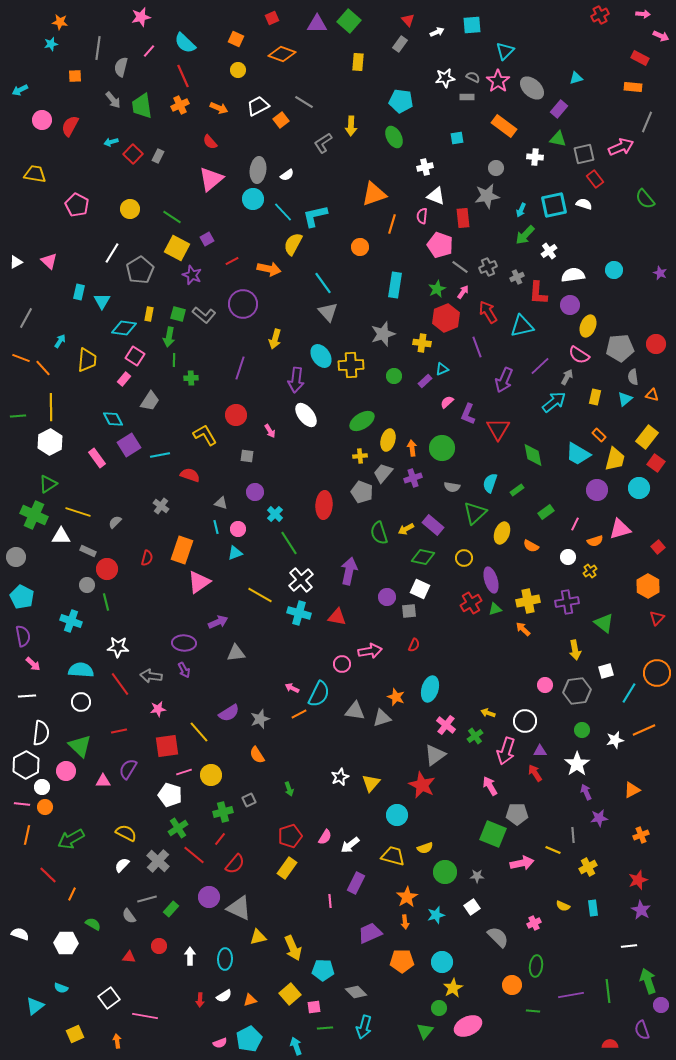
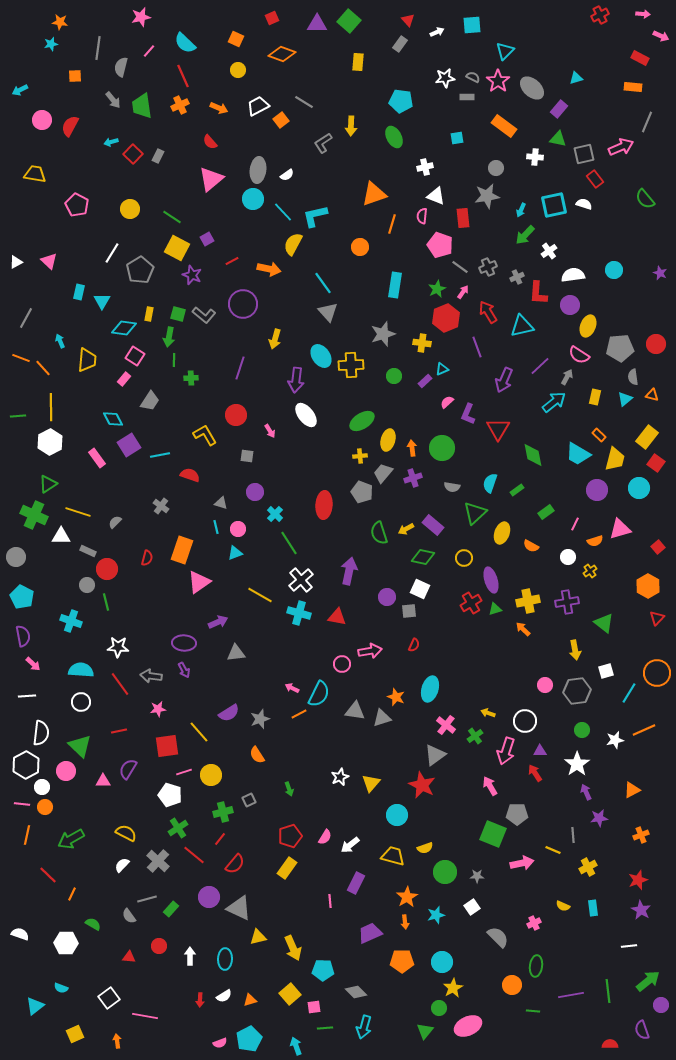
cyan arrow at (60, 341): rotated 56 degrees counterclockwise
green arrow at (648, 981): rotated 70 degrees clockwise
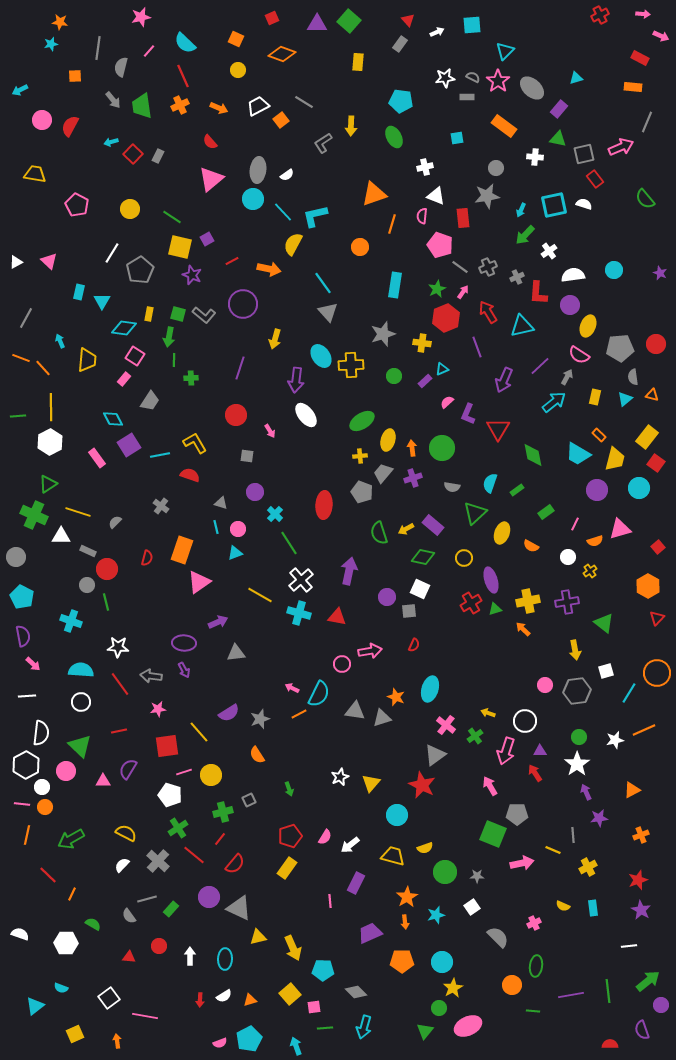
yellow square at (177, 248): moved 3 px right, 1 px up; rotated 15 degrees counterclockwise
yellow L-shape at (205, 435): moved 10 px left, 8 px down
green circle at (582, 730): moved 3 px left, 7 px down
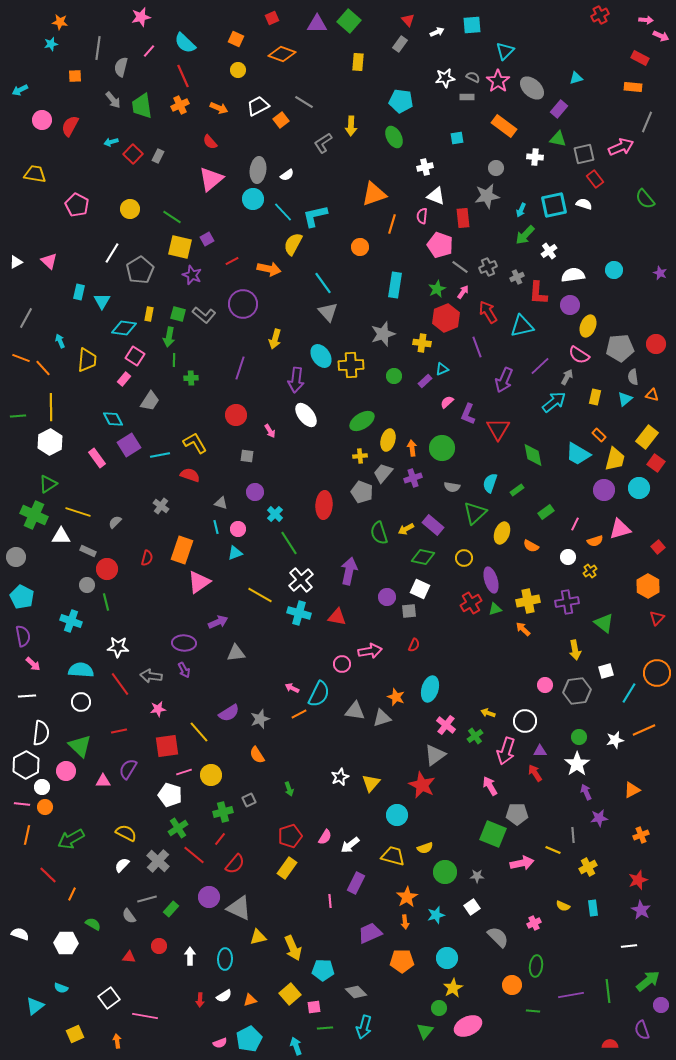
pink arrow at (643, 14): moved 3 px right, 6 px down
purple circle at (597, 490): moved 7 px right
cyan circle at (442, 962): moved 5 px right, 4 px up
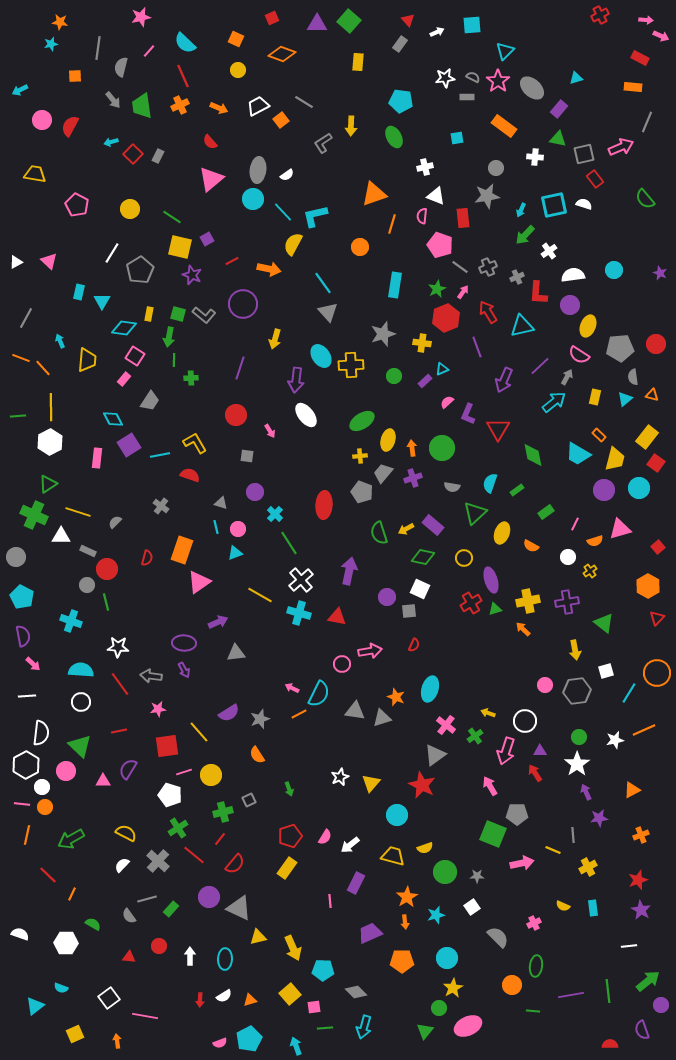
pink rectangle at (97, 458): rotated 42 degrees clockwise
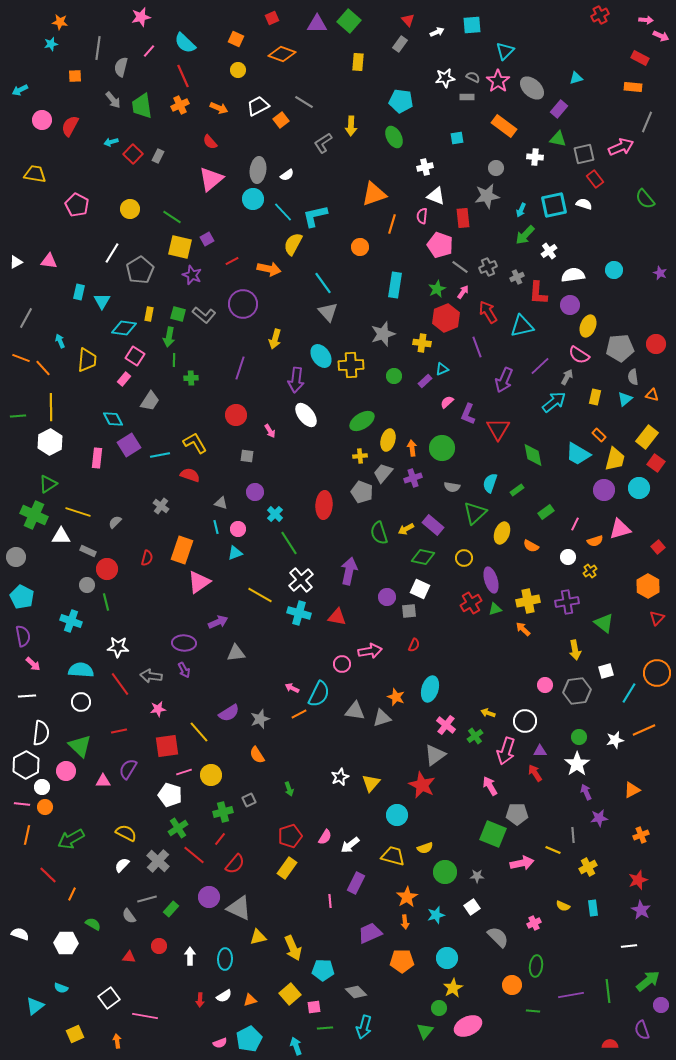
pink triangle at (49, 261): rotated 36 degrees counterclockwise
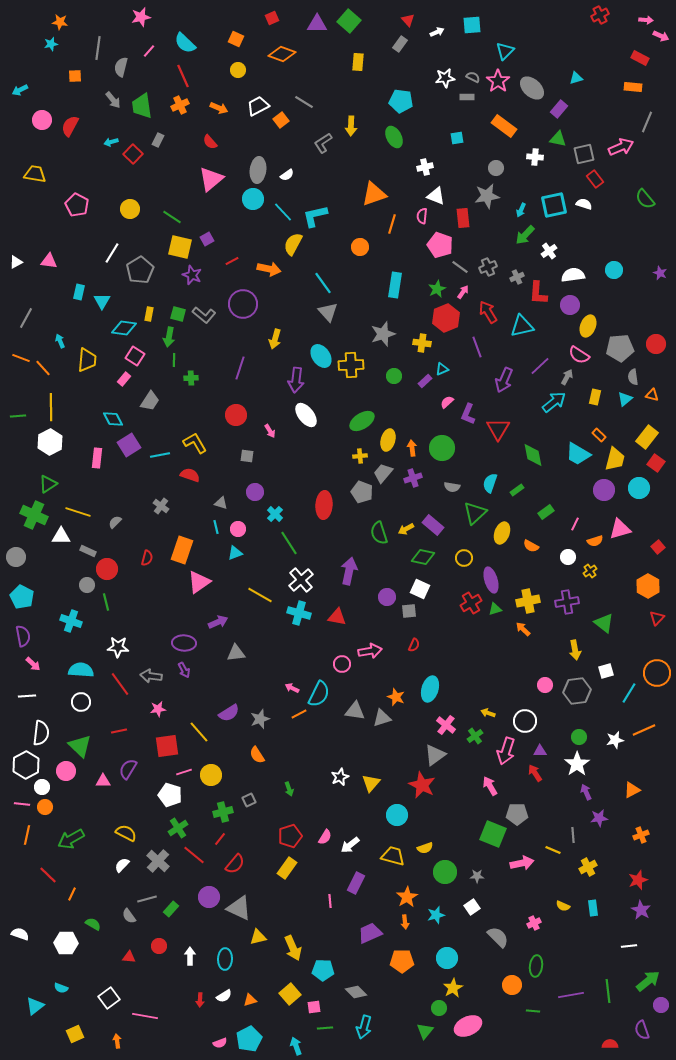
gray rectangle at (158, 156): moved 16 px up
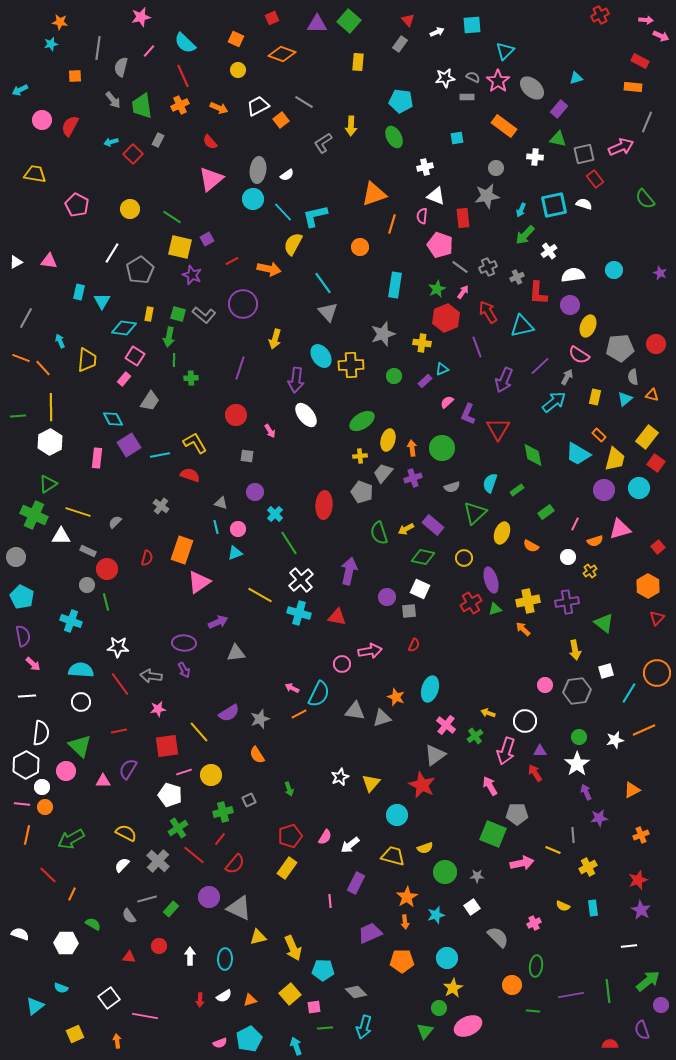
red rectangle at (640, 58): moved 3 px down
gray semicircle at (452, 487): rotated 28 degrees counterclockwise
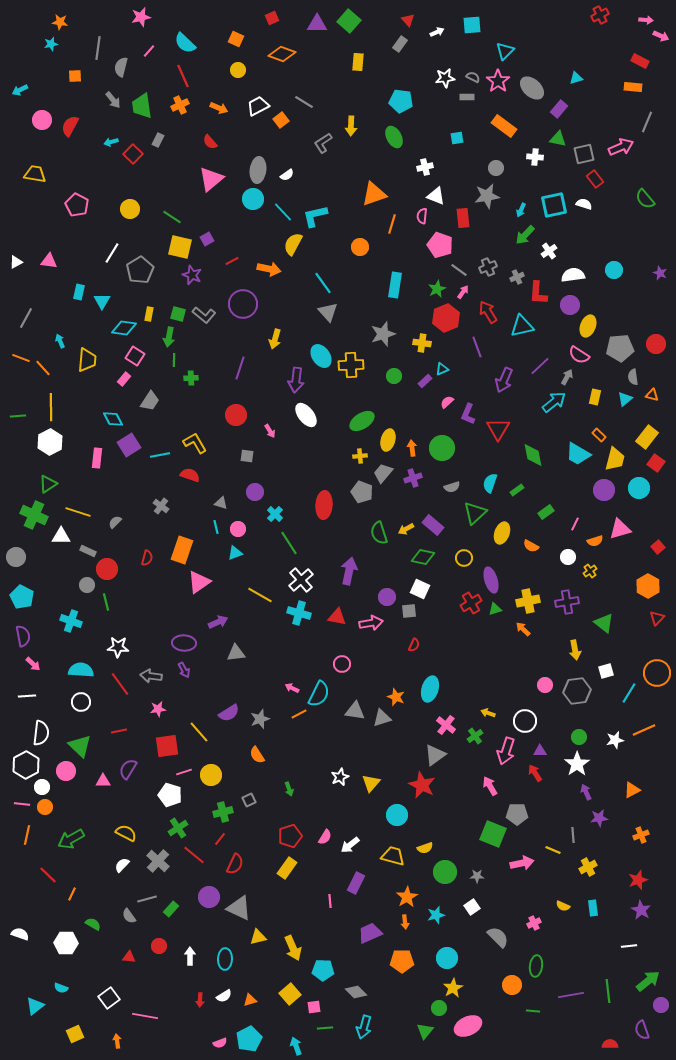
gray line at (460, 267): moved 1 px left, 3 px down
pink arrow at (370, 651): moved 1 px right, 28 px up
red semicircle at (235, 864): rotated 15 degrees counterclockwise
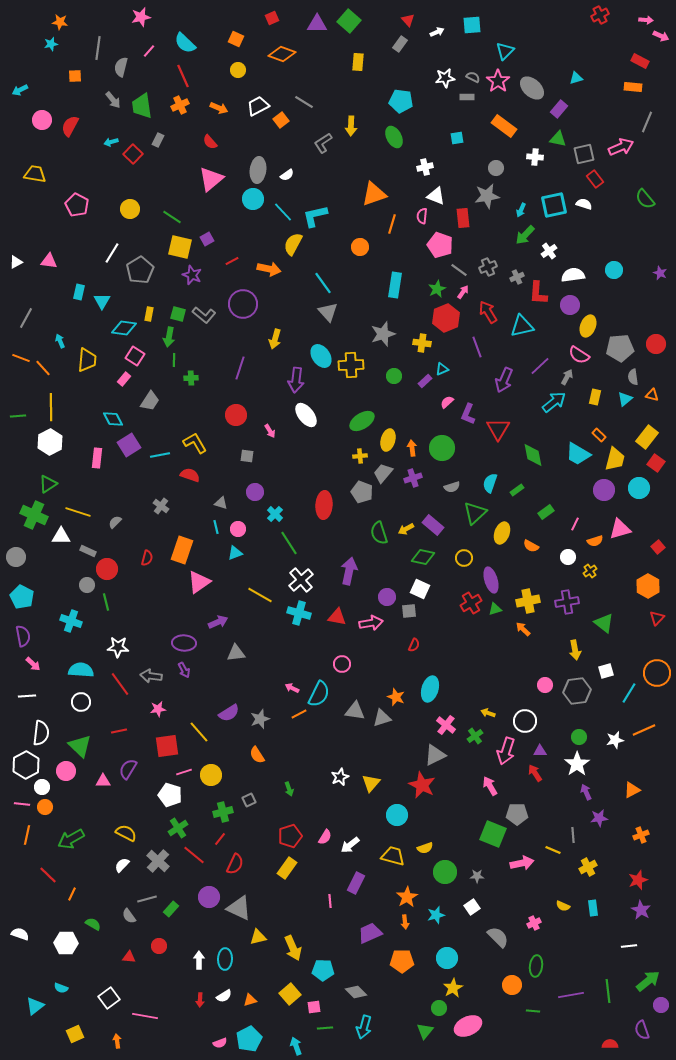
gray triangle at (435, 755): rotated 10 degrees clockwise
white arrow at (190, 956): moved 9 px right, 4 px down
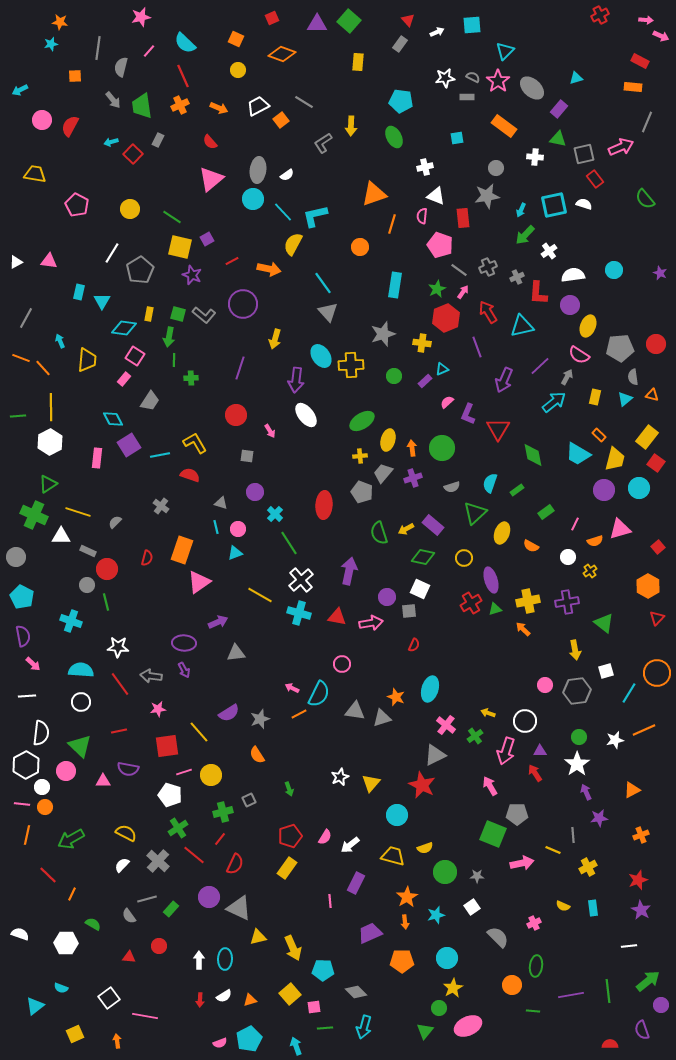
purple semicircle at (128, 769): rotated 110 degrees counterclockwise
